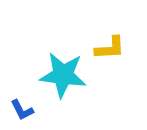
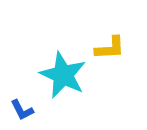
cyan star: rotated 18 degrees clockwise
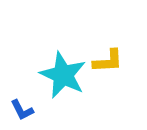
yellow L-shape: moved 2 px left, 13 px down
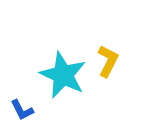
yellow L-shape: rotated 60 degrees counterclockwise
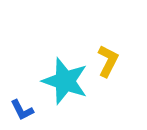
cyan star: moved 2 px right, 6 px down; rotated 6 degrees counterclockwise
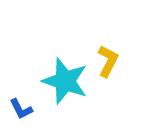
blue L-shape: moved 1 px left, 1 px up
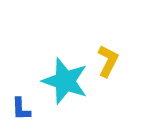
blue L-shape: rotated 25 degrees clockwise
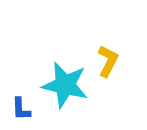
cyan star: moved 4 px down; rotated 6 degrees counterclockwise
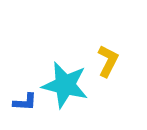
blue L-shape: moved 4 px right, 7 px up; rotated 85 degrees counterclockwise
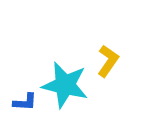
yellow L-shape: rotated 8 degrees clockwise
